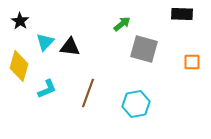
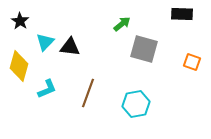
orange square: rotated 18 degrees clockwise
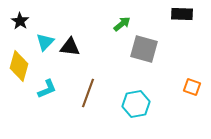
orange square: moved 25 px down
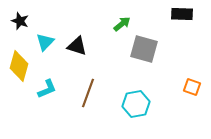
black star: rotated 12 degrees counterclockwise
black triangle: moved 7 px right, 1 px up; rotated 10 degrees clockwise
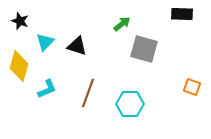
cyan hexagon: moved 6 px left; rotated 12 degrees clockwise
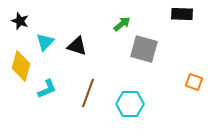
yellow diamond: moved 2 px right
orange square: moved 2 px right, 5 px up
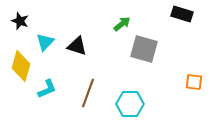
black rectangle: rotated 15 degrees clockwise
orange square: rotated 12 degrees counterclockwise
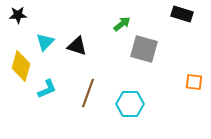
black star: moved 2 px left, 6 px up; rotated 24 degrees counterclockwise
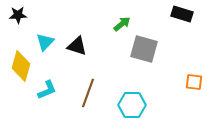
cyan L-shape: moved 1 px down
cyan hexagon: moved 2 px right, 1 px down
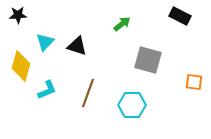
black rectangle: moved 2 px left, 2 px down; rotated 10 degrees clockwise
gray square: moved 4 px right, 11 px down
